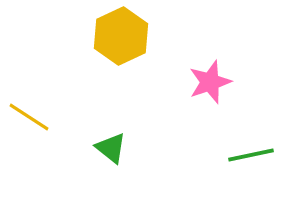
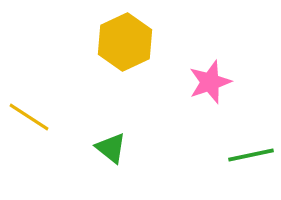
yellow hexagon: moved 4 px right, 6 px down
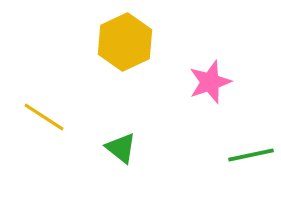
yellow line: moved 15 px right
green triangle: moved 10 px right
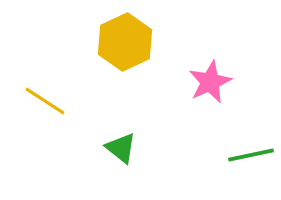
pink star: rotated 6 degrees counterclockwise
yellow line: moved 1 px right, 16 px up
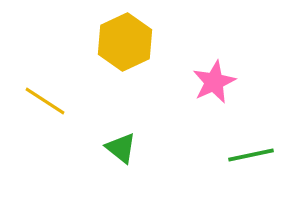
pink star: moved 4 px right
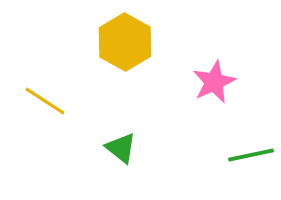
yellow hexagon: rotated 6 degrees counterclockwise
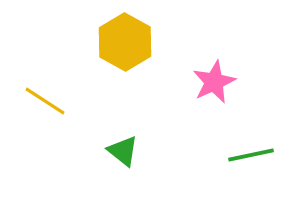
green triangle: moved 2 px right, 3 px down
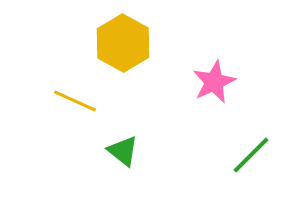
yellow hexagon: moved 2 px left, 1 px down
yellow line: moved 30 px right; rotated 9 degrees counterclockwise
green line: rotated 33 degrees counterclockwise
